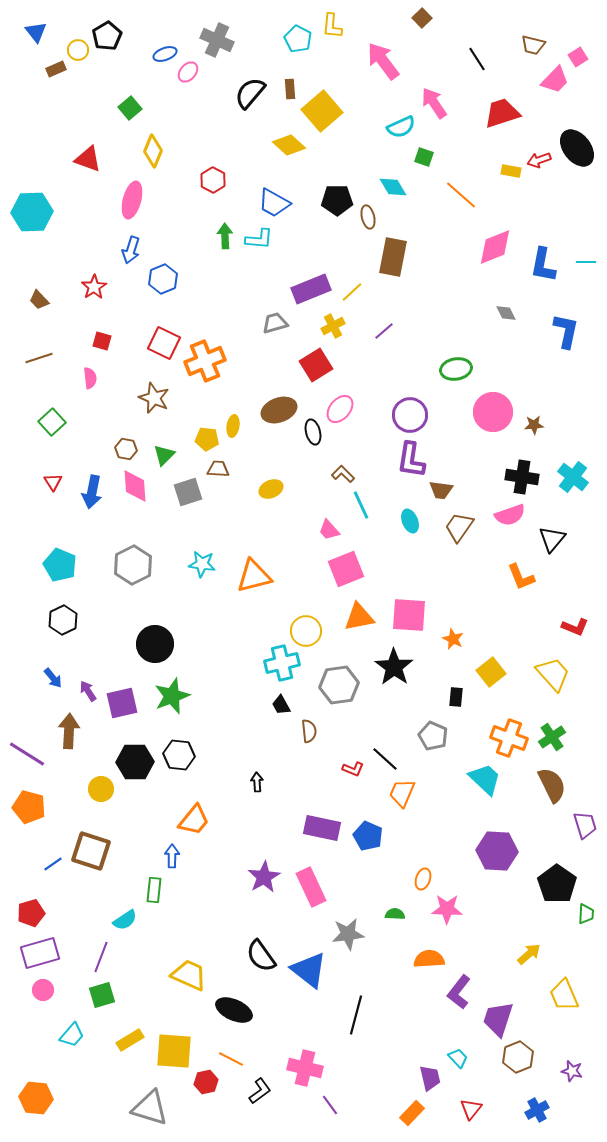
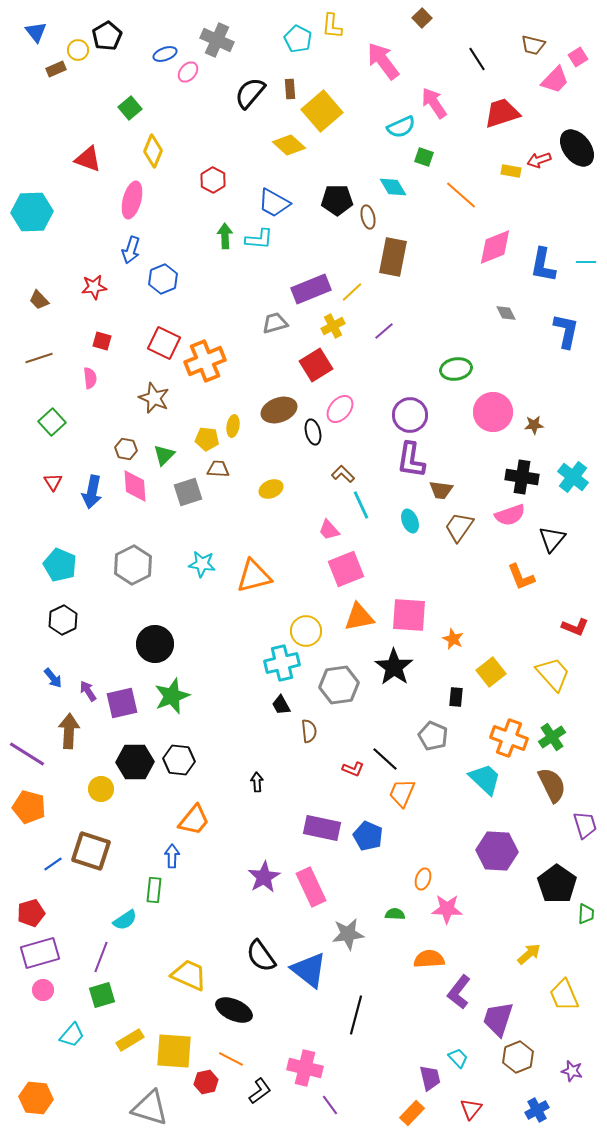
red star at (94, 287): rotated 25 degrees clockwise
black hexagon at (179, 755): moved 5 px down
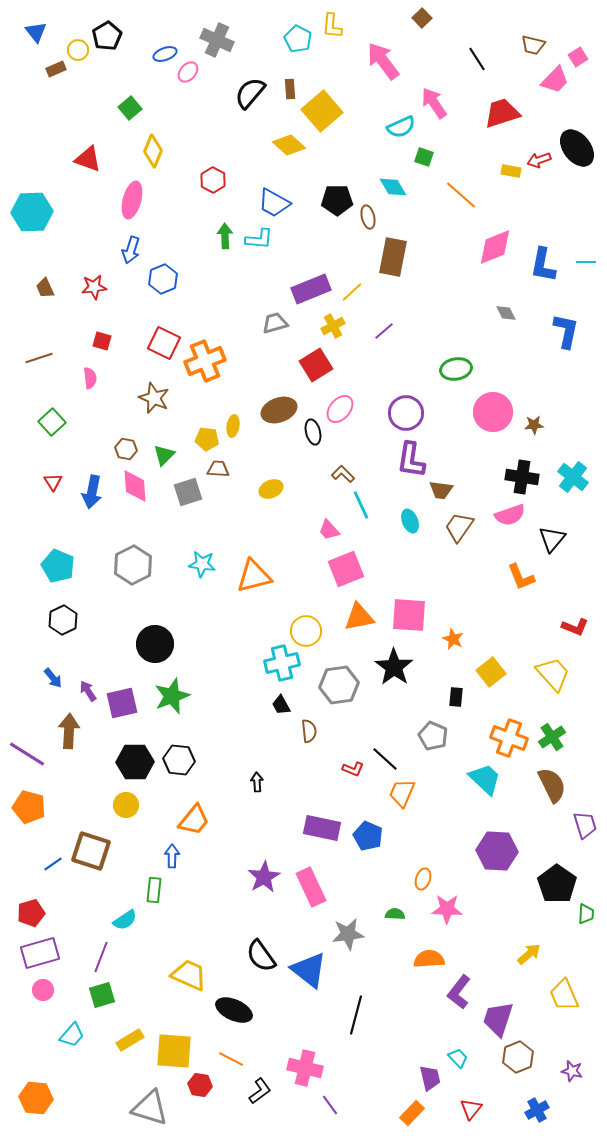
brown trapezoid at (39, 300): moved 6 px right, 12 px up; rotated 20 degrees clockwise
purple circle at (410, 415): moved 4 px left, 2 px up
cyan pentagon at (60, 565): moved 2 px left, 1 px down
yellow circle at (101, 789): moved 25 px right, 16 px down
red hexagon at (206, 1082): moved 6 px left, 3 px down; rotated 20 degrees clockwise
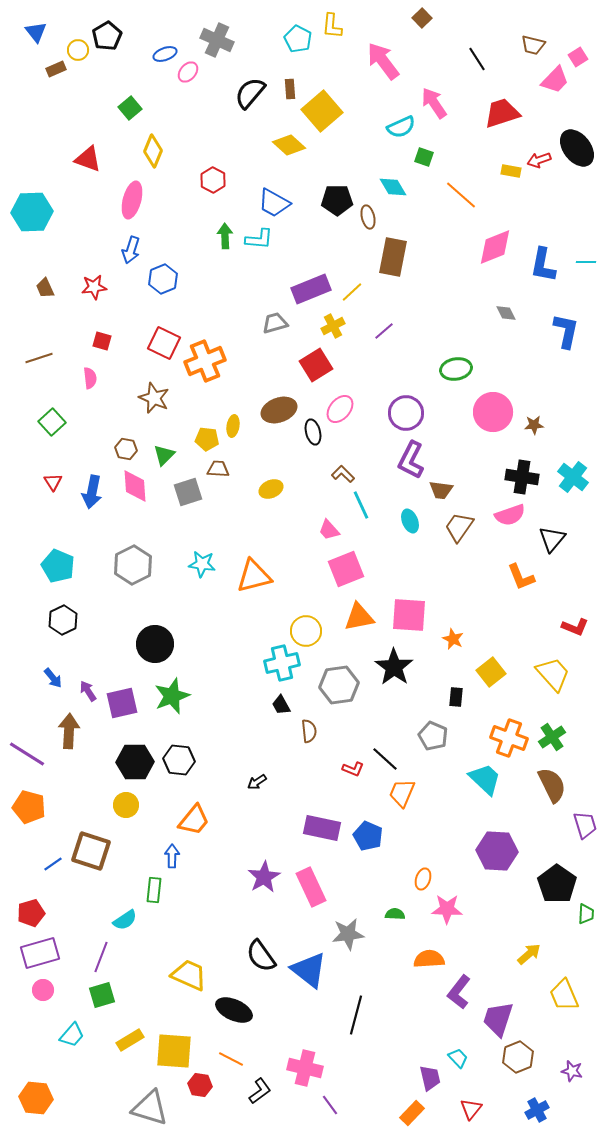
purple L-shape at (411, 460): rotated 18 degrees clockwise
black arrow at (257, 782): rotated 120 degrees counterclockwise
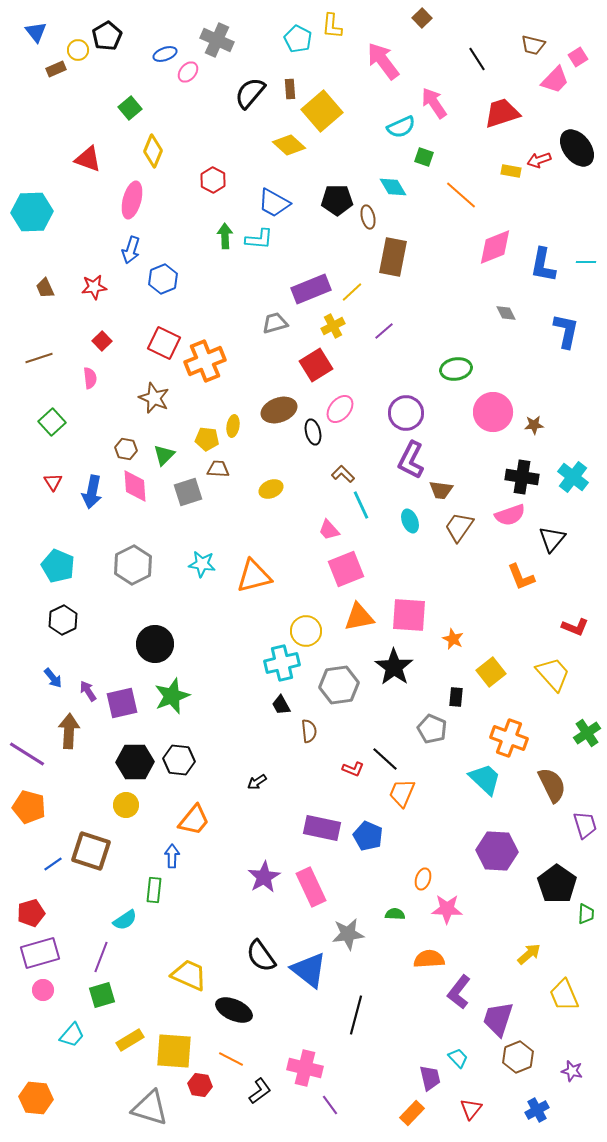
red square at (102, 341): rotated 30 degrees clockwise
gray pentagon at (433, 736): moved 1 px left, 7 px up
green cross at (552, 737): moved 35 px right, 4 px up
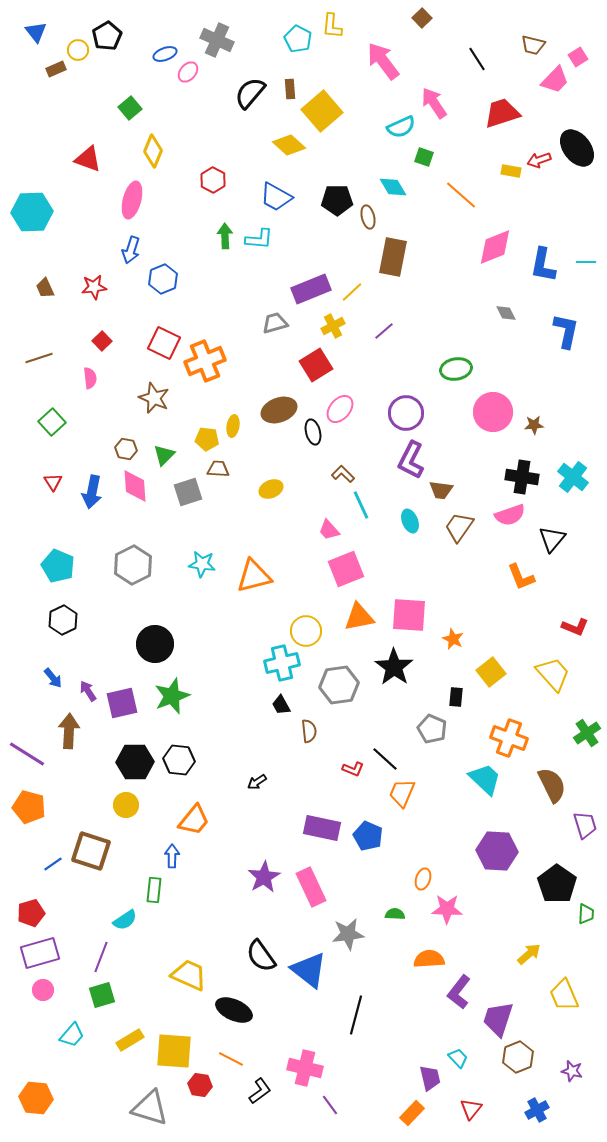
blue trapezoid at (274, 203): moved 2 px right, 6 px up
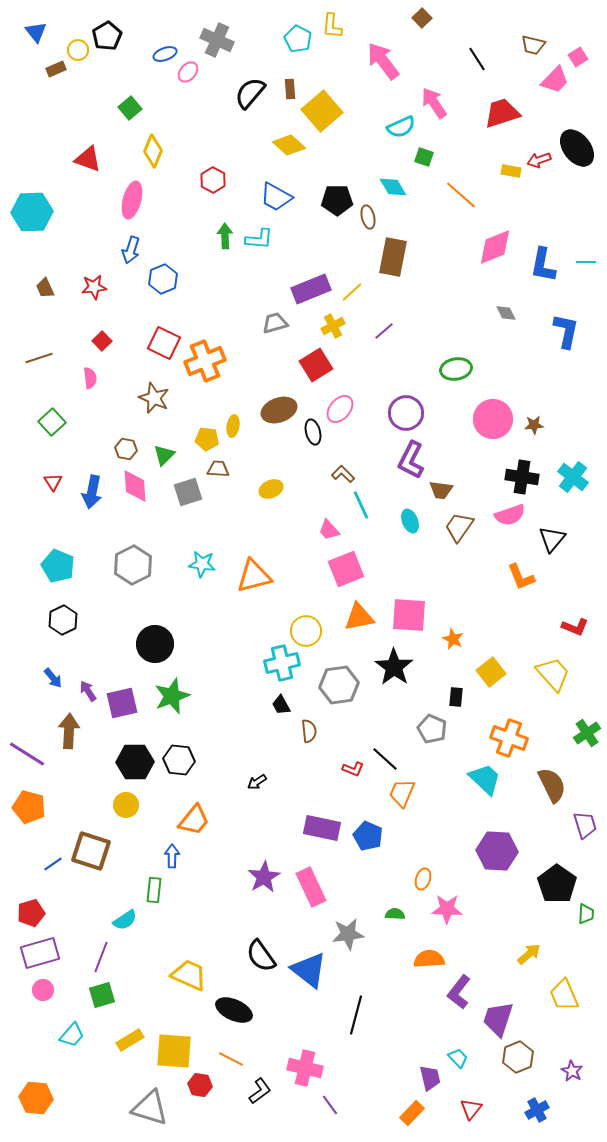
pink circle at (493, 412): moved 7 px down
purple star at (572, 1071): rotated 15 degrees clockwise
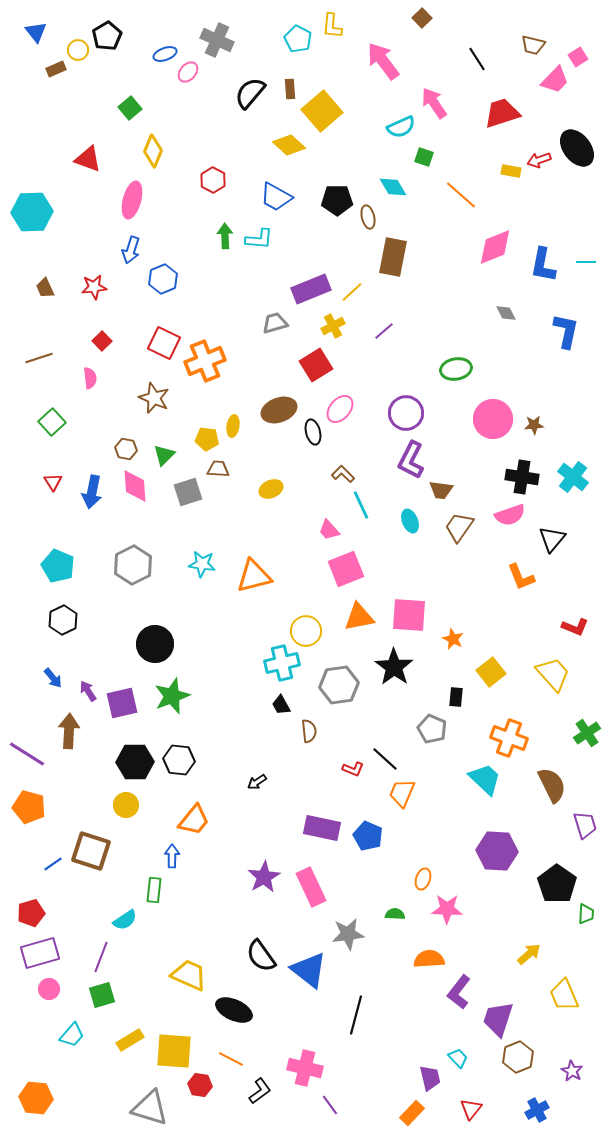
pink circle at (43, 990): moved 6 px right, 1 px up
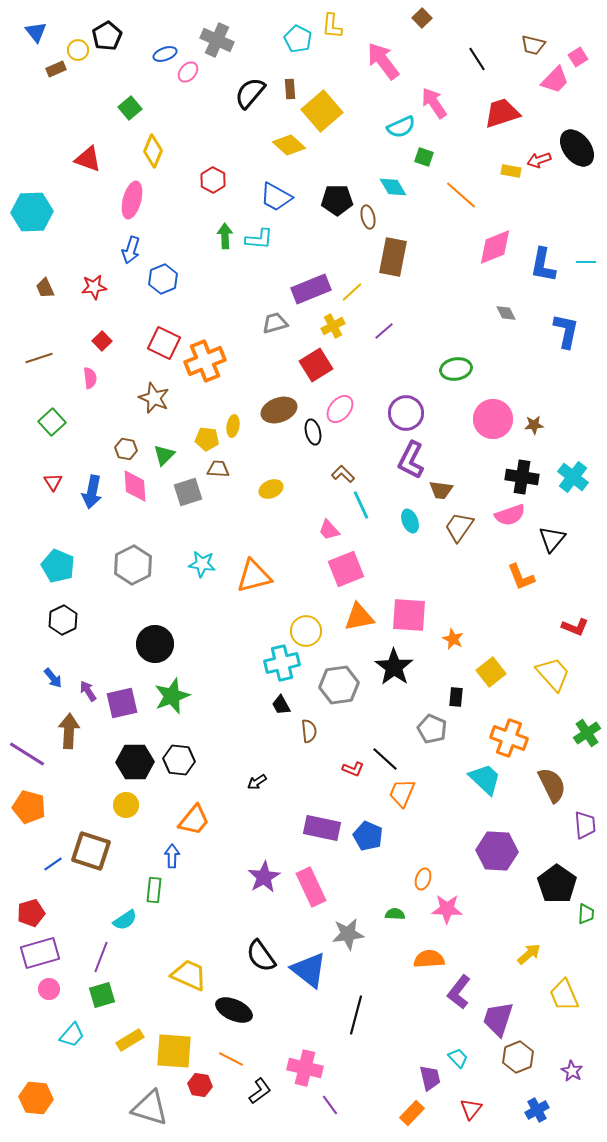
purple trapezoid at (585, 825): rotated 12 degrees clockwise
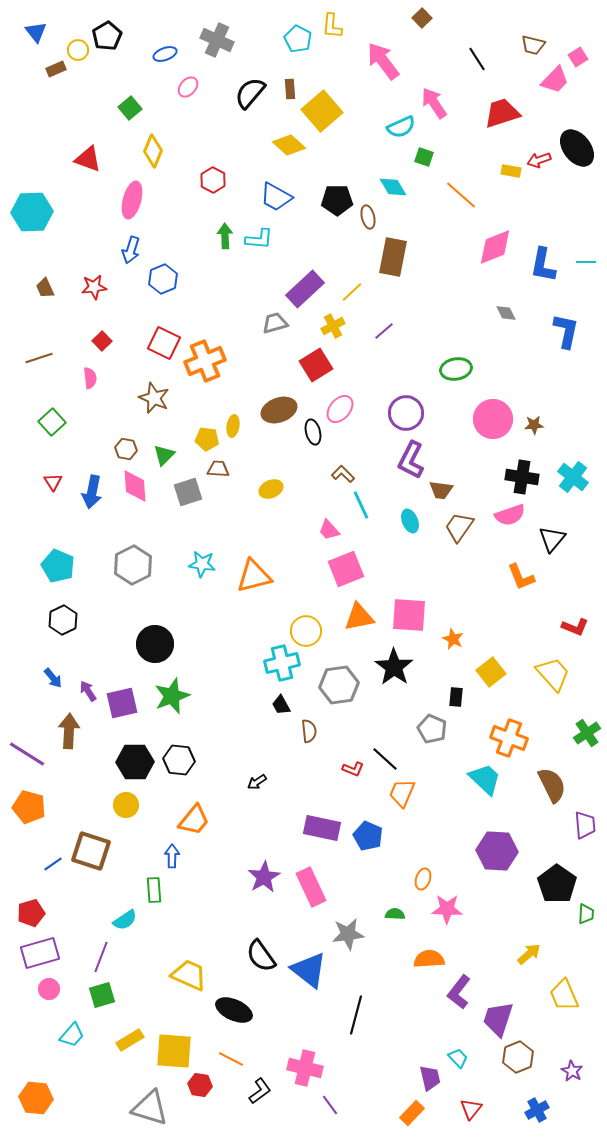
pink ellipse at (188, 72): moved 15 px down
purple rectangle at (311, 289): moved 6 px left; rotated 21 degrees counterclockwise
green rectangle at (154, 890): rotated 10 degrees counterclockwise
